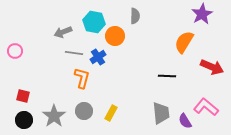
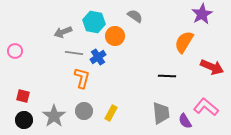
gray semicircle: rotated 56 degrees counterclockwise
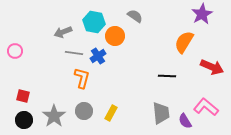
blue cross: moved 1 px up
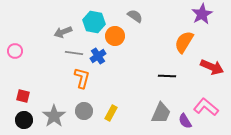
gray trapezoid: rotated 30 degrees clockwise
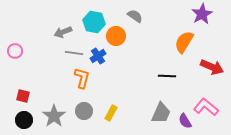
orange circle: moved 1 px right
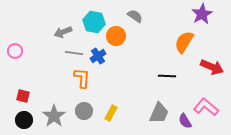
orange L-shape: rotated 10 degrees counterclockwise
gray trapezoid: moved 2 px left
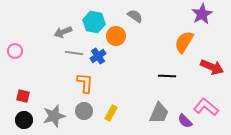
orange L-shape: moved 3 px right, 5 px down
gray star: rotated 20 degrees clockwise
purple semicircle: rotated 14 degrees counterclockwise
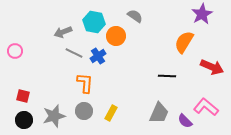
gray line: rotated 18 degrees clockwise
